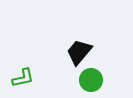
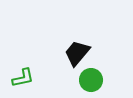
black trapezoid: moved 2 px left, 1 px down
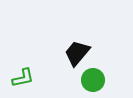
green circle: moved 2 px right
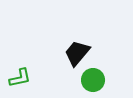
green L-shape: moved 3 px left
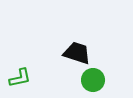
black trapezoid: rotated 68 degrees clockwise
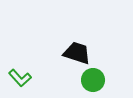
green L-shape: rotated 60 degrees clockwise
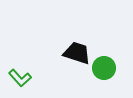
green circle: moved 11 px right, 12 px up
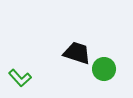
green circle: moved 1 px down
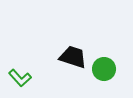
black trapezoid: moved 4 px left, 4 px down
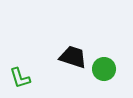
green L-shape: rotated 25 degrees clockwise
